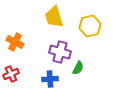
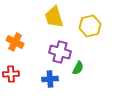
red cross: rotated 21 degrees clockwise
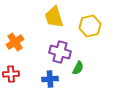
orange cross: rotated 30 degrees clockwise
